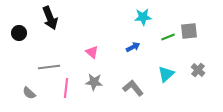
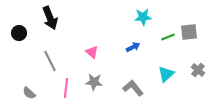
gray square: moved 1 px down
gray line: moved 1 px right, 6 px up; rotated 70 degrees clockwise
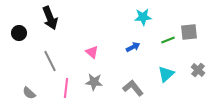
green line: moved 3 px down
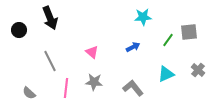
black circle: moved 3 px up
green line: rotated 32 degrees counterclockwise
cyan triangle: rotated 18 degrees clockwise
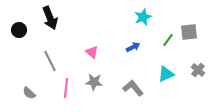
cyan star: rotated 18 degrees counterclockwise
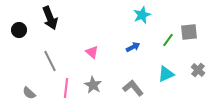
cyan star: moved 1 px left, 2 px up
gray star: moved 1 px left, 3 px down; rotated 24 degrees clockwise
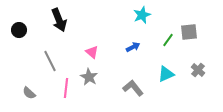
black arrow: moved 9 px right, 2 px down
gray star: moved 4 px left, 8 px up
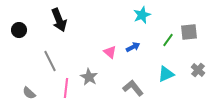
pink triangle: moved 18 px right
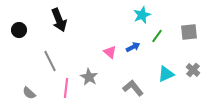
green line: moved 11 px left, 4 px up
gray cross: moved 5 px left
